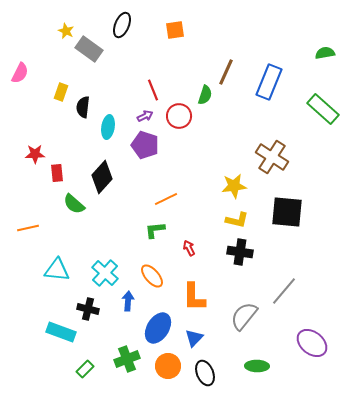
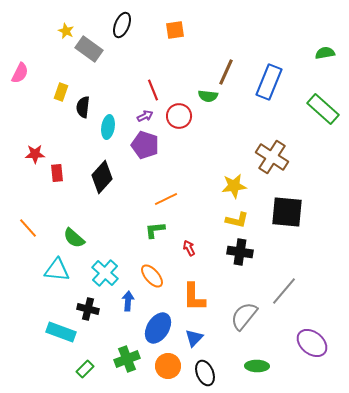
green semicircle at (205, 95): moved 3 px right, 1 px down; rotated 78 degrees clockwise
green semicircle at (74, 204): moved 34 px down
orange line at (28, 228): rotated 60 degrees clockwise
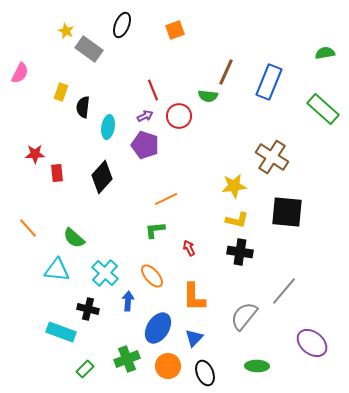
orange square at (175, 30): rotated 12 degrees counterclockwise
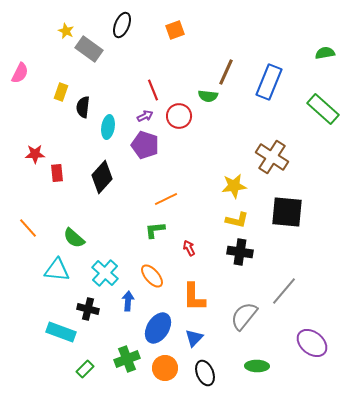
orange circle at (168, 366): moved 3 px left, 2 px down
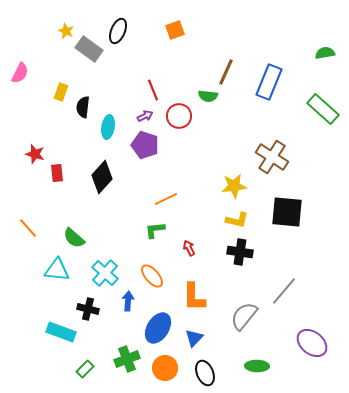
black ellipse at (122, 25): moved 4 px left, 6 px down
red star at (35, 154): rotated 18 degrees clockwise
